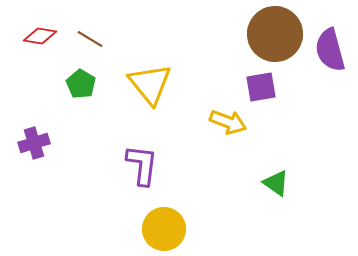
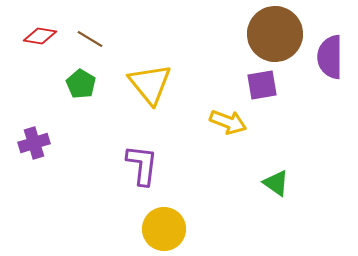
purple semicircle: moved 7 px down; rotated 15 degrees clockwise
purple square: moved 1 px right, 2 px up
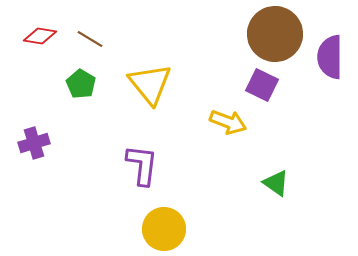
purple square: rotated 36 degrees clockwise
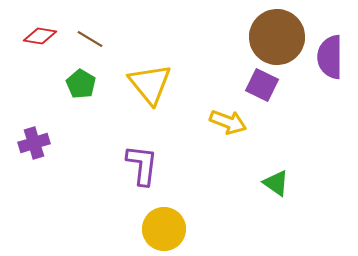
brown circle: moved 2 px right, 3 px down
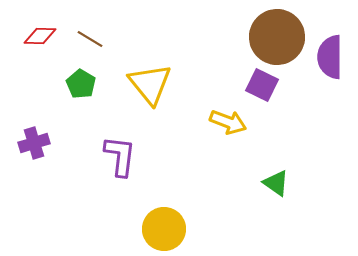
red diamond: rotated 8 degrees counterclockwise
purple L-shape: moved 22 px left, 9 px up
